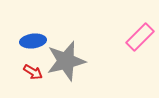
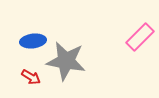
gray star: rotated 24 degrees clockwise
red arrow: moved 2 px left, 5 px down
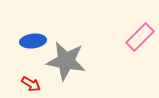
red arrow: moved 7 px down
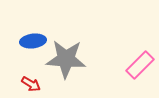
pink rectangle: moved 28 px down
gray star: moved 2 px up; rotated 6 degrees counterclockwise
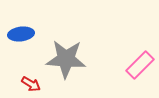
blue ellipse: moved 12 px left, 7 px up
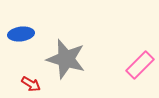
gray star: rotated 12 degrees clockwise
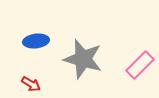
blue ellipse: moved 15 px right, 7 px down
gray star: moved 17 px right
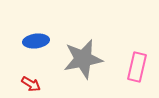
gray star: rotated 27 degrees counterclockwise
pink rectangle: moved 3 px left, 2 px down; rotated 32 degrees counterclockwise
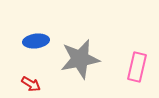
gray star: moved 3 px left
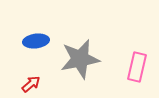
red arrow: rotated 72 degrees counterclockwise
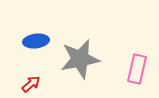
pink rectangle: moved 2 px down
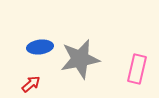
blue ellipse: moved 4 px right, 6 px down
